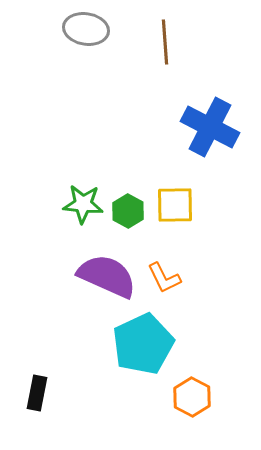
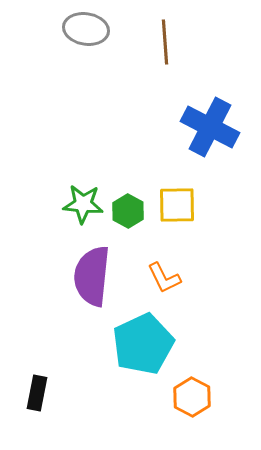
yellow square: moved 2 px right
purple semicircle: moved 15 px left; rotated 108 degrees counterclockwise
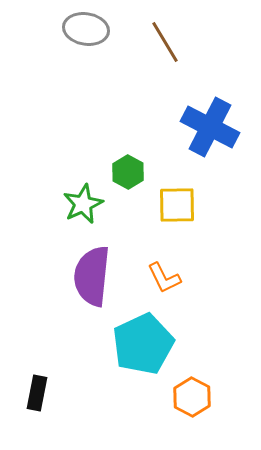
brown line: rotated 27 degrees counterclockwise
green star: rotated 30 degrees counterclockwise
green hexagon: moved 39 px up
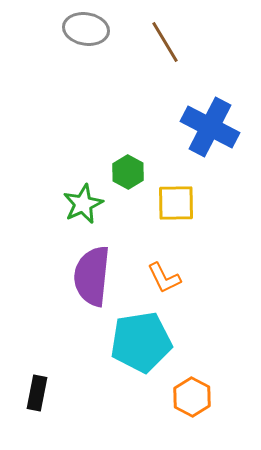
yellow square: moved 1 px left, 2 px up
cyan pentagon: moved 2 px left, 2 px up; rotated 16 degrees clockwise
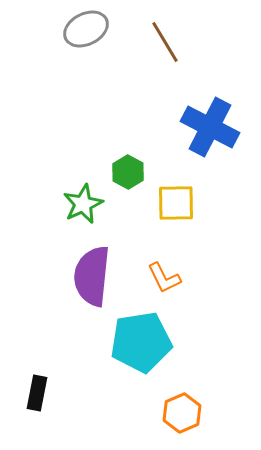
gray ellipse: rotated 36 degrees counterclockwise
orange hexagon: moved 10 px left, 16 px down; rotated 9 degrees clockwise
